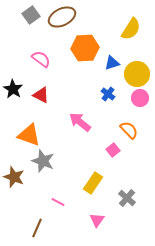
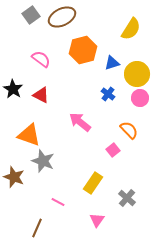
orange hexagon: moved 2 px left, 2 px down; rotated 12 degrees counterclockwise
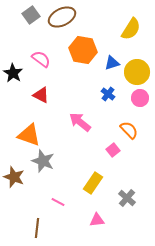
orange hexagon: rotated 24 degrees clockwise
yellow circle: moved 2 px up
black star: moved 16 px up
pink triangle: rotated 49 degrees clockwise
brown line: rotated 18 degrees counterclockwise
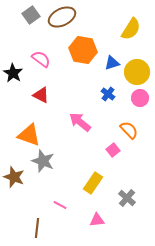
pink line: moved 2 px right, 3 px down
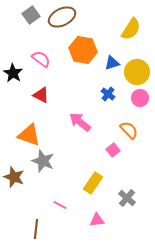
brown line: moved 1 px left, 1 px down
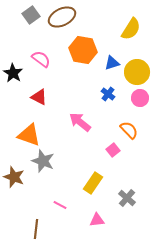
red triangle: moved 2 px left, 2 px down
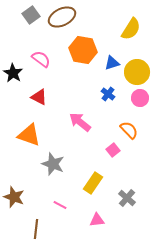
gray star: moved 10 px right, 3 px down
brown star: moved 20 px down
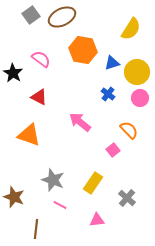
gray star: moved 16 px down
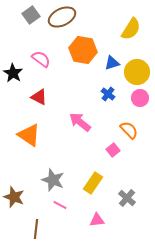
orange triangle: rotated 15 degrees clockwise
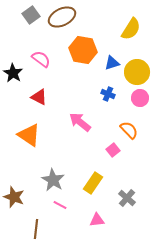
blue cross: rotated 16 degrees counterclockwise
gray star: rotated 10 degrees clockwise
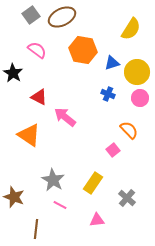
pink semicircle: moved 4 px left, 9 px up
pink arrow: moved 15 px left, 5 px up
